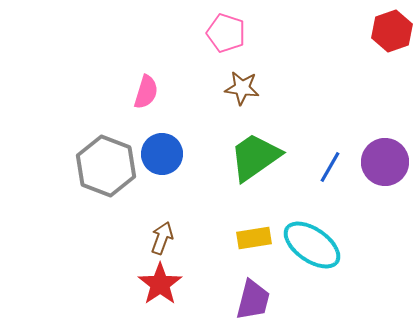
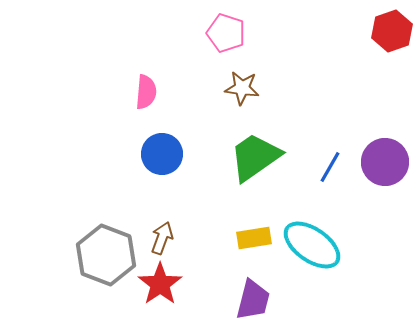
pink semicircle: rotated 12 degrees counterclockwise
gray hexagon: moved 89 px down
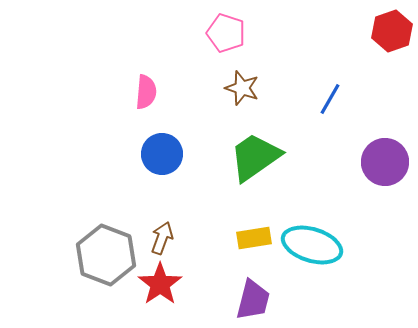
brown star: rotated 12 degrees clockwise
blue line: moved 68 px up
cyan ellipse: rotated 18 degrees counterclockwise
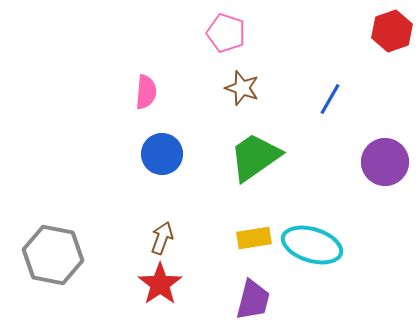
gray hexagon: moved 53 px left; rotated 10 degrees counterclockwise
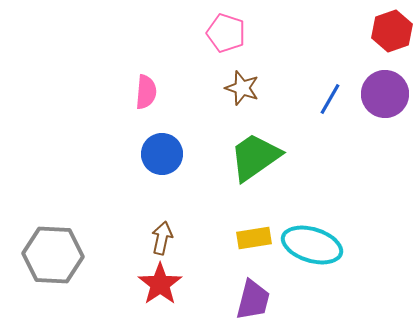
purple circle: moved 68 px up
brown arrow: rotated 8 degrees counterclockwise
gray hexagon: rotated 8 degrees counterclockwise
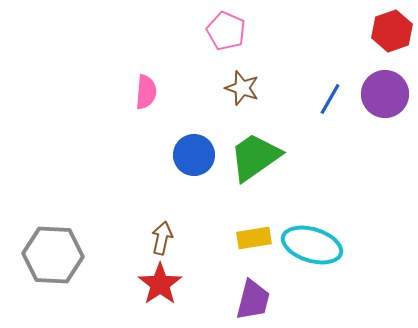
pink pentagon: moved 2 px up; rotated 6 degrees clockwise
blue circle: moved 32 px right, 1 px down
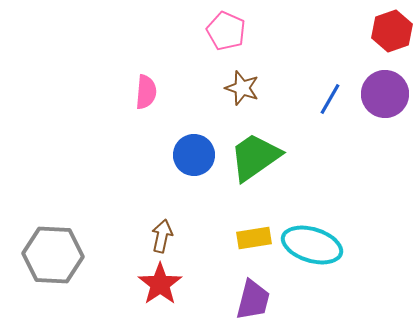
brown arrow: moved 2 px up
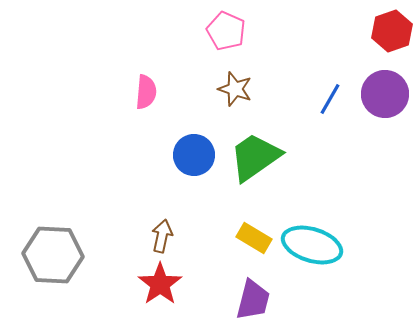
brown star: moved 7 px left, 1 px down
yellow rectangle: rotated 40 degrees clockwise
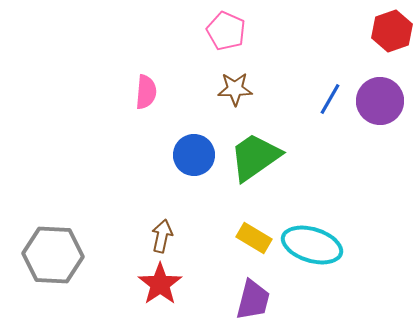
brown star: rotated 20 degrees counterclockwise
purple circle: moved 5 px left, 7 px down
